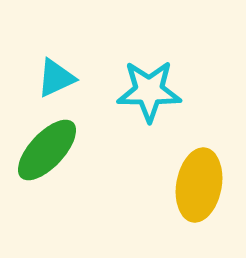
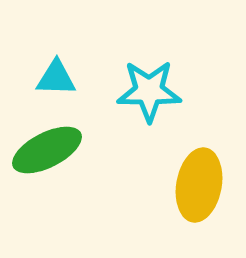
cyan triangle: rotated 27 degrees clockwise
green ellipse: rotated 20 degrees clockwise
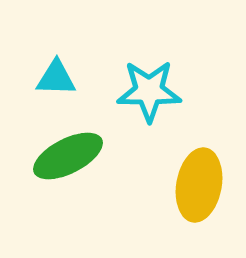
green ellipse: moved 21 px right, 6 px down
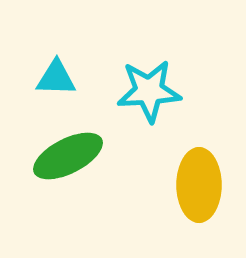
cyan star: rotated 4 degrees counterclockwise
yellow ellipse: rotated 10 degrees counterclockwise
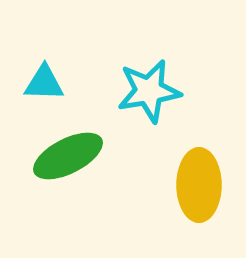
cyan triangle: moved 12 px left, 5 px down
cyan star: rotated 6 degrees counterclockwise
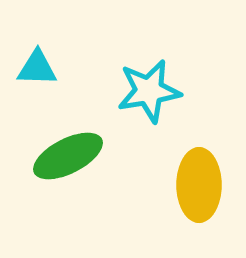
cyan triangle: moved 7 px left, 15 px up
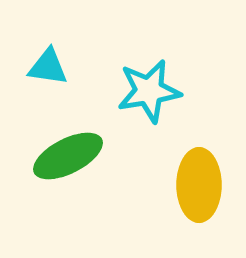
cyan triangle: moved 11 px right, 1 px up; rotated 6 degrees clockwise
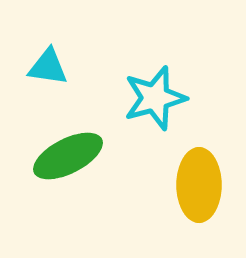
cyan star: moved 6 px right, 7 px down; rotated 6 degrees counterclockwise
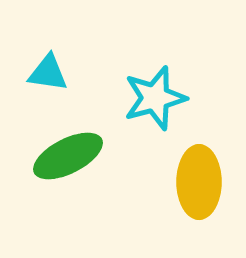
cyan triangle: moved 6 px down
yellow ellipse: moved 3 px up
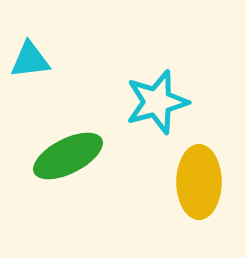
cyan triangle: moved 18 px left, 13 px up; rotated 15 degrees counterclockwise
cyan star: moved 2 px right, 4 px down
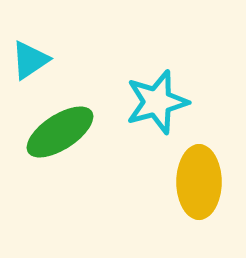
cyan triangle: rotated 27 degrees counterclockwise
green ellipse: moved 8 px left, 24 px up; rotated 6 degrees counterclockwise
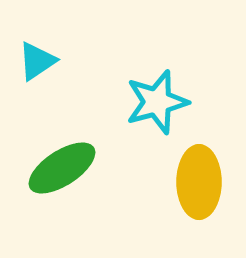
cyan triangle: moved 7 px right, 1 px down
green ellipse: moved 2 px right, 36 px down
